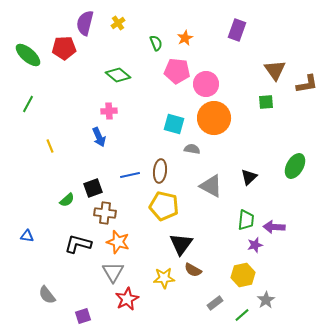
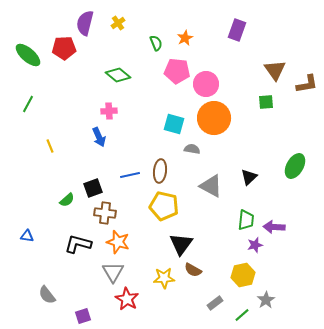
red star at (127, 299): rotated 15 degrees counterclockwise
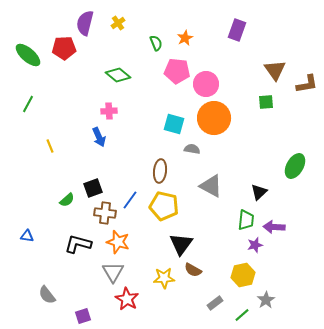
blue line at (130, 175): moved 25 px down; rotated 42 degrees counterclockwise
black triangle at (249, 177): moved 10 px right, 15 px down
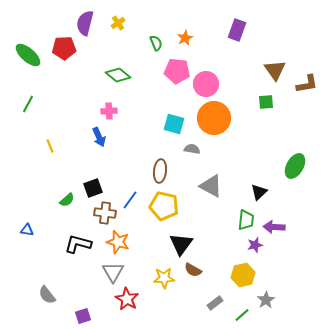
blue triangle at (27, 236): moved 6 px up
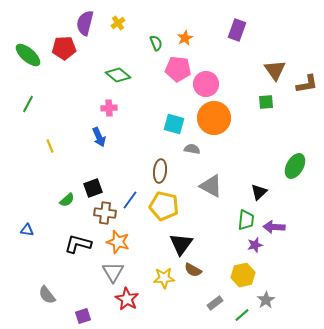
pink pentagon at (177, 71): moved 1 px right, 2 px up
pink cross at (109, 111): moved 3 px up
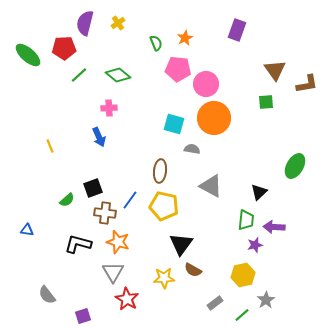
green line at (28, 104): moved 51 px right, 29 px up; rotated 18 degrees clockwise
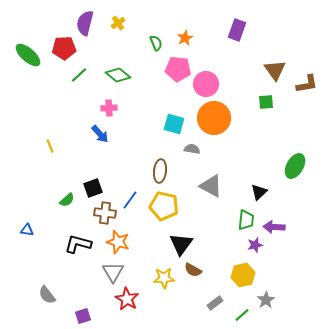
blue arrow at (99, 137): moved 1 px right, 3 px up; rotated 18 degrees counterclockwise
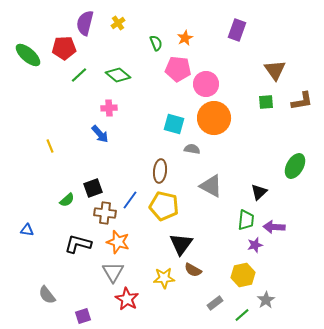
brown L-shape at (307, 84): moved 5 px left, 17 px down
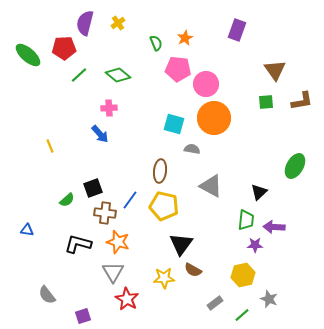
purple star at (255, 245): rotated 14 degrees clockwise
gray star at (266, 300): moved 3 px right, 1 px up; rotated 18 degrees counterclockwise
